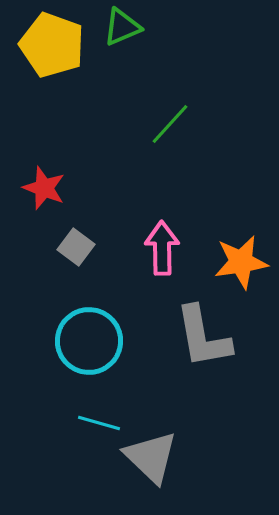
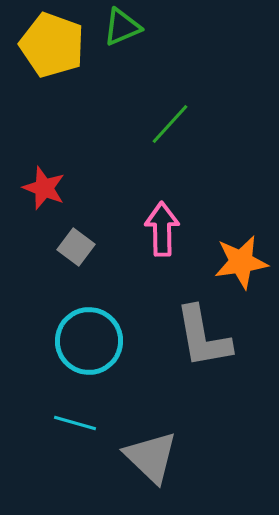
pink arrow: moved 19 px up
cyan line: moved 24 px left
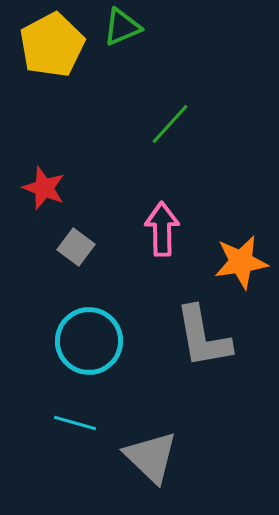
yellow pentagon: rotated 24 degrees clockwise
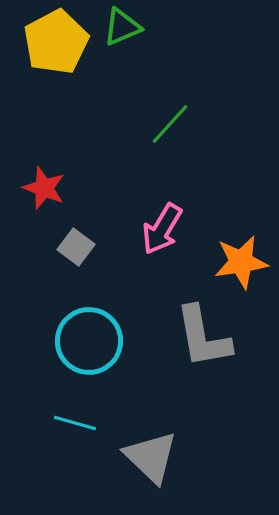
yellow pentagon: moved 4 px right, 3 px up
pink arrow: rotated 148 degrees counterclockwise
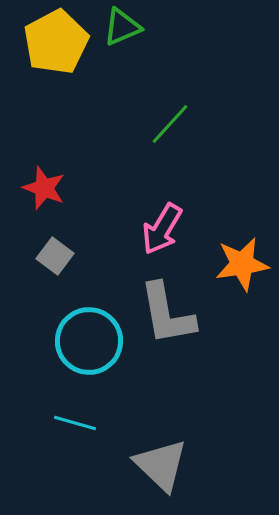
gray square: moved 21 px left, 9 px down
orange star: moved 1 px right, 2 px down
gray L-shape: moved 36 px left, 23 px up
gray triangle: moved 10 px right, 8 px down
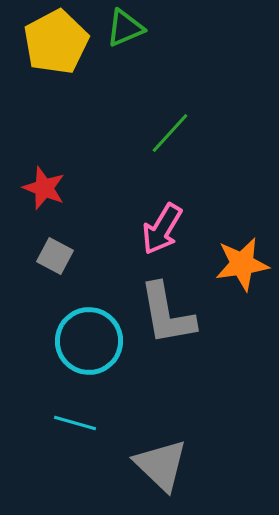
green triangle: moved 3 px right, 1 px down
green line: moved 9 px down
gray square: rotated 9 degrees counterclockwise
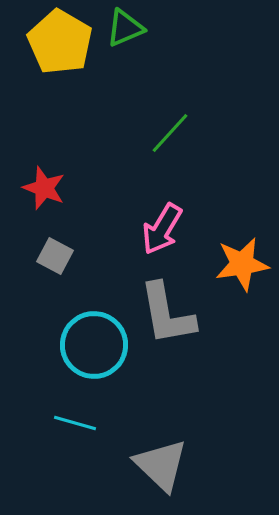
yellow pentagon: moved 4 px right; rotated 14 degrees counterclockwise
cyan circle: moved 5 px right, 4 px down
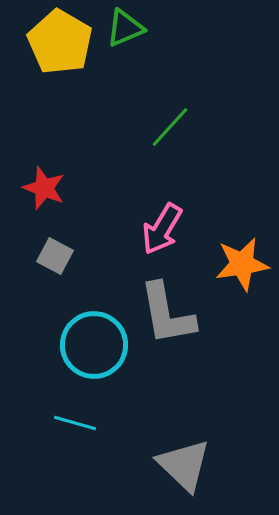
green line: moved 6 px up
gray triangle: moved 23 px right
